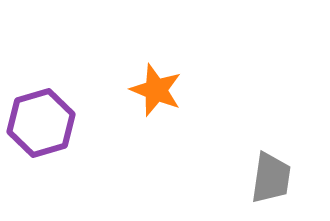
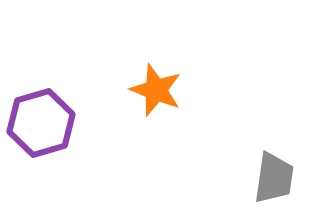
gray trapezoid: moved 3 px right
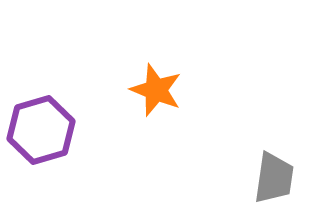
purple hexagon: moved 7 px down
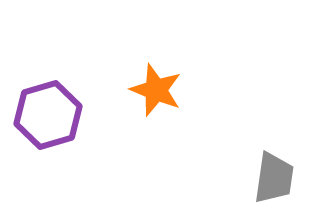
purple hexagon: moved 7 px right, 15 px up
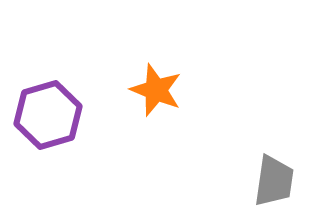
gray trapezoid: moved 3 px down
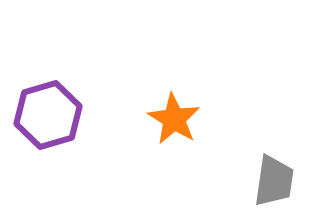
orange star: moved 18 px right, 29 px down; rotated 10 degrees clockwise
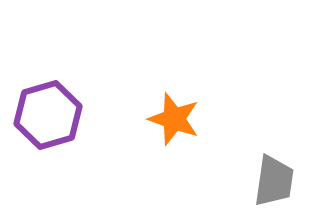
orange star: rotated 12 degrees counterclockwise
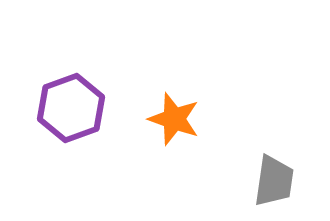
purple hexagon: moved 23 px right, 7 px up; rotated 4 degrees counterclockwise
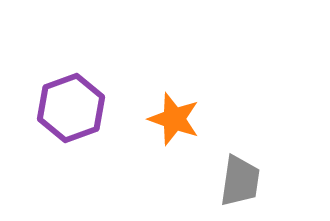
gray trapezoid: moved 34 px left
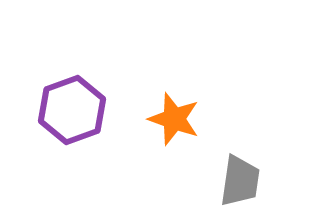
purple hexagon: moved 1 px right, 2 px down
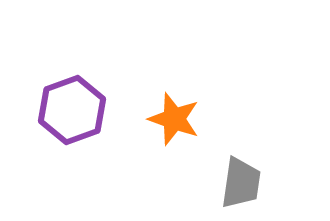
gray trapezoid: moved 1 px right, 2 px down
